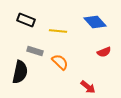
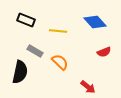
gray rectangle: rotated 14 degrees clockwise
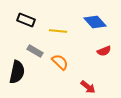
red semicircle: moved 1 px up
black semicircle: moved 3 px left
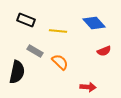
blue diamond: moved 1 px left, 1 px down
red arrow: rotated 35 degrees counterclockwise
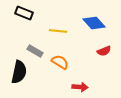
black rectangle: moved 2 px left, 7 px up
orange semicircle: rotated 12 degrees counterclockwise
black semicircle: moved 2 px right
red arrow: moved 8 px left
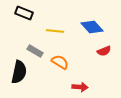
blue diamond: moved 2 px left, 4 px down
yellow line: moved 3 px left
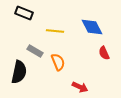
blue diamond: rotated 15 degrees clockwise
red semicircle: moved 2 px down; rotated 88 degrees clockwise
orange semicircle: moved 2 px left; rotated 36 degrees clockwise
red arrow: rotated 21 degrees clockwise
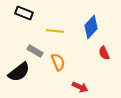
blue diamond: moved 1 px left; rotated 70 degrees clockwise
black semicircle: rotated 40 degrees clockwise
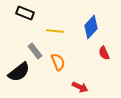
black rectangle: moved 1 px right
gray rectangle: rotated 21 degrees clockwise
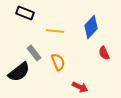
gray rectangle: moved 1 px left, 2 px down
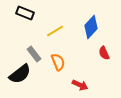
yellow line: rotated 36 degrees counterclockwise
gray rectangle: moved 1 px down
black semicircle: moved 1 px right, 2 px down
red arrow: moved 2 px up
